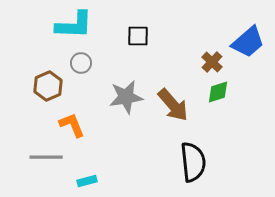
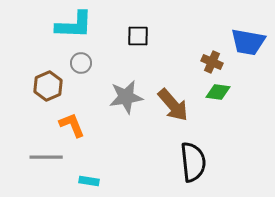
blue trapezoid: rotated 51 degrees clockwise
brown cross: rotated 20 degrees counterclockwise
green diamond: rotated 25 degrees clockwise
cyan rectangle: moved 2 px right; rotated 24 degrees clockwise
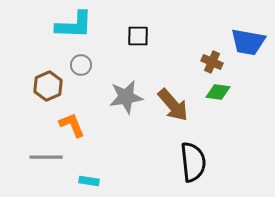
gray circle: moved 2 px down
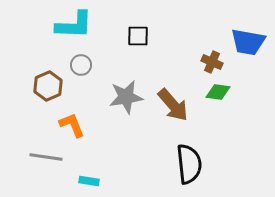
gray line: rotated 8 degrees clockwise
black semicircle: moved 4 px left, 2 px down
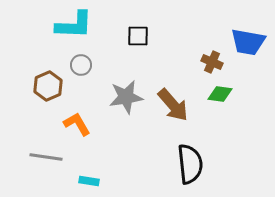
green diamond: moved 2 px right, 2 px down
orange L-shape: moved 5 px right, 1 px up; rotated 8 degrees counterclockwise
black semicircle: moved 1 px right
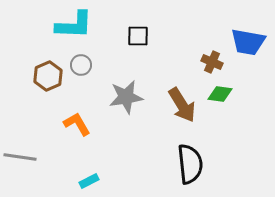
brown hexagon: moved 10 px up
brown arrow: moved 9 px right; rotated 9 degrees clockwise
gray line: moved 26 px left
cyan rectangle: rotated 36 degrees counterclockwise
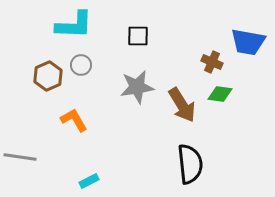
gray star: moved 11 px right, 10 px up
orange L-shape: moved 3 px left, 4 px up
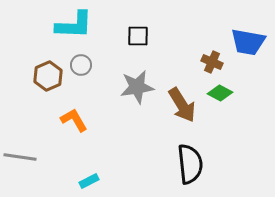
green diamond: moved 1 px up; rotated 20 degrees clockwise
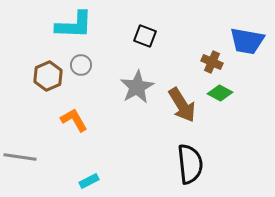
black square: moved 7 px right; rotated 20 degrees clockwise
blue trapezoid: moved 1 px left, 1 px up
gray star: rotated 20 degrees counterclockwise
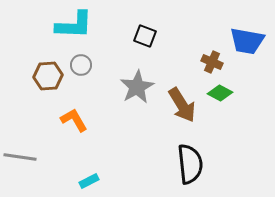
brown hexagon: rotated 20 degrees clockwise
